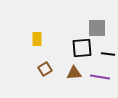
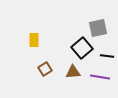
gray square: moved 1 px right; rotated 12 degrees counterclockwise
yellow rectangle: moved 3 px left, 1 px down
black square: rotated 35 degrees counterclockwise
black line: moved 1 px left, 2 px down
brown triangle: moved 1 px left, 1 px up
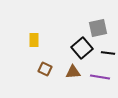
black line: moved 1 px right, 3 px up
brown square: rotated 32 degrees counterclockwise
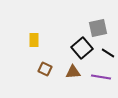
black line: rotated 24 degrees clockwise
purple line: moved 1 px right
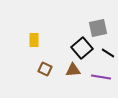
brown triangle: moved 2 px up
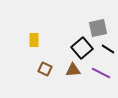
black line: moved 4 px up
purple line: moved 4 px up; rotated 18 degrees clockwise
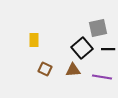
black line: rotated 32 degrees counterclockwise
purple line: moved 1 px right, 4 px down; rotated 18 degrees counterclockwise
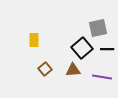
black line: moved 1 px left
brown square: rotated 24 degrees clockwise
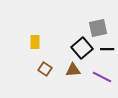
yellow rectangle: moved 1 px right, 2 px down
brown square: rotated 16 degrees counterclockwise
purple line: rotated 18 degrees clockwise
